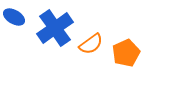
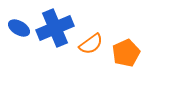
blue ellipse: moved 5 px right, 11 px down
blue cross: rotated 12 degrees clockwise
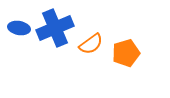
blue ellipse: rotated 20 degrees counterclockwise
orange pentagon: rotated 8 degrees clockwise
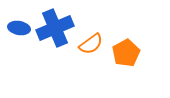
orange pentagon: rotated 12 degrees counterclockwise
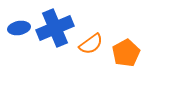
blue ellipse: rotated 20 degrees counterclockwise
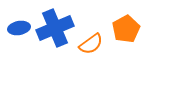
orange pentagon: moved 24 px up
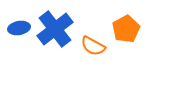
blue cross: moved 1 px down; rotated 15 degrees counterclockwise
orange semicircle: moved 2 px right, 2 px down; rotated 65 degrees clockwise
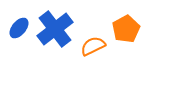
blue ellipse: rotated 40 degrees counterclockwise
orange semicircle: rotated 125 degrees clockwise
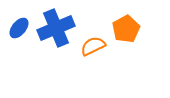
blue cross: moved 1 px right, 1 px up; rotated 15 degrees clockwise
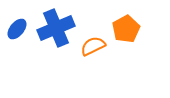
blue ellipse: moved 2 px left, 1 px down
